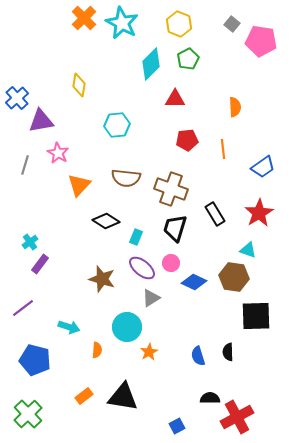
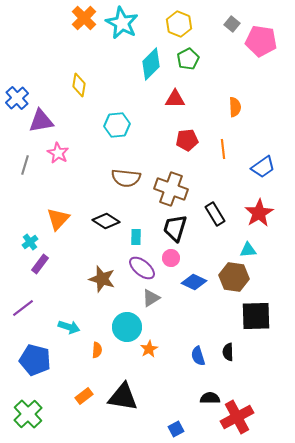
orange triangle at (79, 185): moved 21 px left, 34 px down
cyan rectangle at (136, 237): rotated 21 degrees counterclockwise
cyan triangle at (248, 250): rotated 24 degrees counterclockwise
pink circle at (171, 263): moved 5 px up
orange star at (149, 352): moved 3 px up
blue square at (177, 426): moved 1 px left, 3 px down
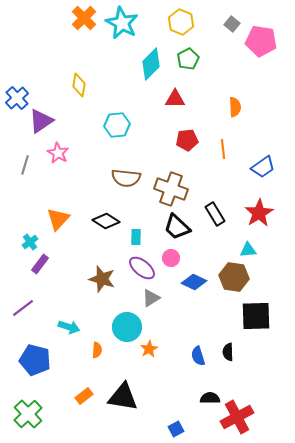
yellow hexagon at (179, 24): moved 2 px right, 2 px up
purple triangle at (41, 121): rotated 24 degrees counterclockwise
black trapezoid at (175, 228): moved 2 px right, 1 px up; rotated 64 degrees counterclockwise
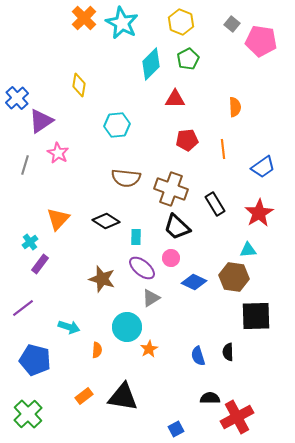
black rectangle at (215, 214): moved 10 px up
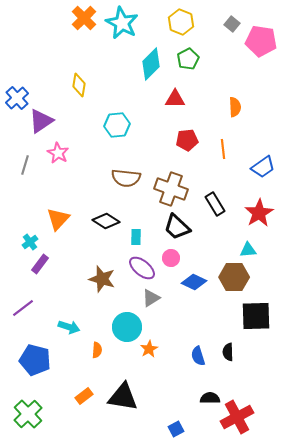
brown hexagon at (234, 277): rotated 8 degrees counterclockwise
